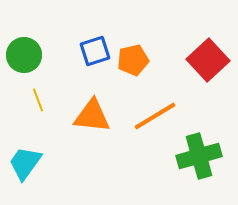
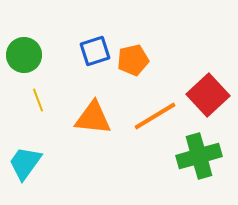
red square: moved 35 px down
orange triangle: moved 1 px right, 2 px down
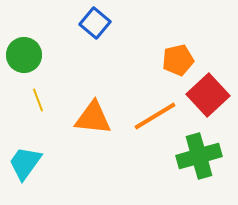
blue square: moved 28 px up; rotated 32 degrees counterclockwise
orange pentagon: moved 45 px right
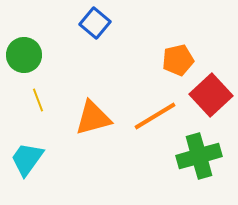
red square: moved 3 px right
orange triangle: rotated 21 degrees counterclockwise
cyan trapezoid: moved 2 px right, 4 px up
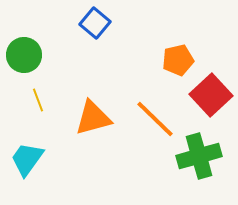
orange line: moved 3 px down; rotated 75 degrees clockwise
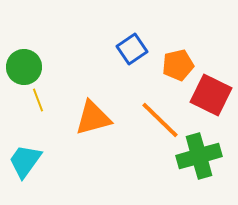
blue square: moved 37 px right, 26 px down; rotated 16 degrees clockwise
green circle: moved 12 px down
orange pentagon: moved 5 px down
red square: rotated 21 degrees counterclockwise
orange line: moved 5 px right, 1 px down
cyan trapezoid: moved 2 px left, 2 px down
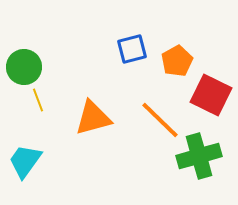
blue square: rotated 20 degrees clockwise
orange pentagon: moved 1 px left, 4 px up; rotated 16 degrees counterclockwise
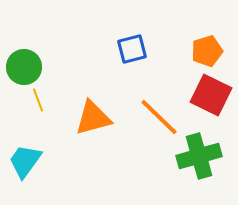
orange pentagon: moved 30 px right, 10 px up; rotated 12 degrees clockwise
orange line: moved 1 px left, 3 px up
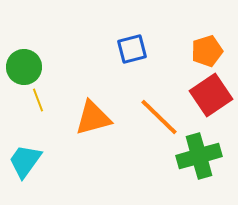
red square: rotated 30 degrees clockwise
